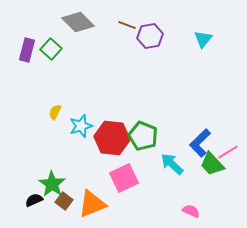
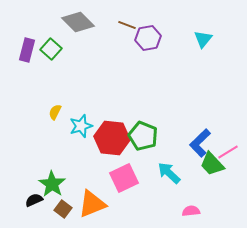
purple hexagon: moved 2 px left, 2 px down
cyan arrow: moved 3 px left, 9 px down
brown square: moved 1 px left, 8 px down
pink semicircle: rotated 30 degrees counterclockwise
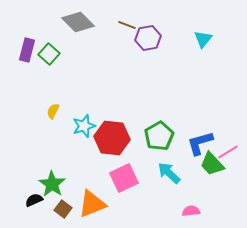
green square: moved 2 px left, 5 px down
yellow semicircle: moved 2 px left, 1 px up
cyan star: moved 3 px right
green pentagon: moved 16 px right; rotated 20 degrees clockwise
blue L-shape: rotated 28 degrees clockwise
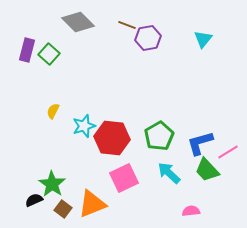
green trapezoid: moved 5 px left, 6 px down
